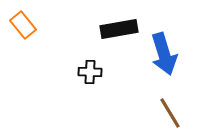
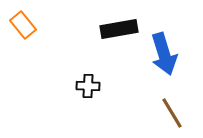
black cross: moved 2 px left, 14 px down
brown line: moved 2 px right
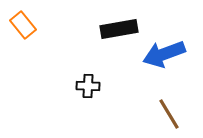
blue arrow: rotated 87 degrees clockwise
brown line: moved 3 px left, 1 px down
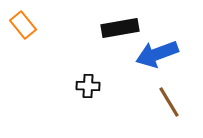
black rectangle: moved 1 px right, 1 px up
blue arrow: moved 7 px left
brown line: moved 12 px up
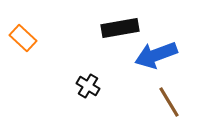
orange rectangle: moved 13 px down; rotated 8 degrees counterclockwise
blue arrow: moved 1 px left, 1 px down
black cross: rotated 30 degrees clockwise
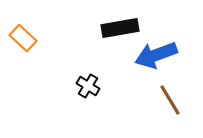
brown line: moved 1 px right, 2 px up
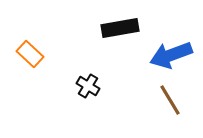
orange rectangle: moved 7 px right, 16 px down
blue arrow: moved 15 px right
